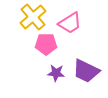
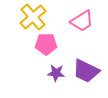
pink trapezoid: moved 12 px right, 2 px up
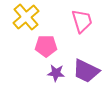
yellow cross: moved 7 px left
pink trapezoid: rotated 75 degrees counterclockwise
pink pentagon: moved 2 px down
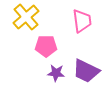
pink trapezoid: rotated 10 degrees clockwise
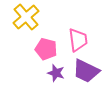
pink trapezoid: moved 4 px left, 19 px down
pink pentagon: moved 3 px down; rotated 15 degrees clockwise
purple star: rotated 12 degrees clockwise
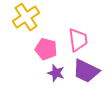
yellow cross: rotated 8 degrees clockwise
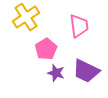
pink trapezoid: moved 1 px right, 14 px up
pink pentagon: rotated 25 degrees clockwise
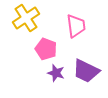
yellow cross: moved 1 px down
pink trapezoid: moved 3 px left
pink pentagon: rotated 20 degrees counterclockwise
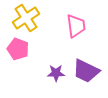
pink pentagon: moved 28 px left
purple star: rotated 18 degrees counterclockwise
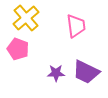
yellow cross: rotated 8 degrees counterclockwise
purple trapezoid: moved 1 px down
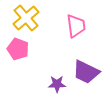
purple star: moved 1 px right, 11 px down
